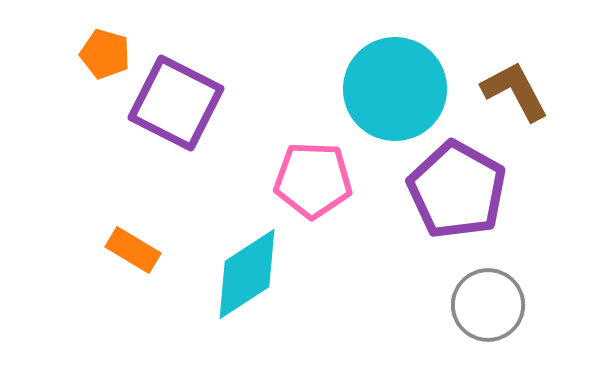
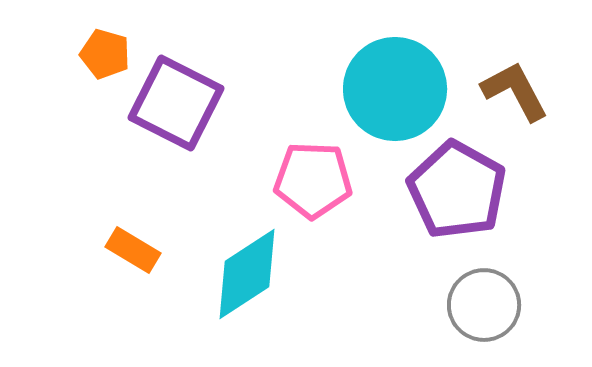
gray circle: moved 4 px left
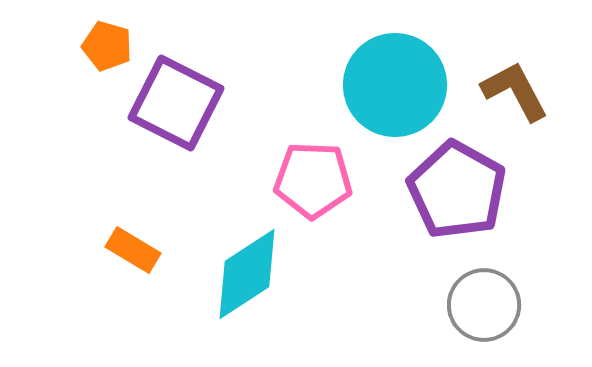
orange pentagon: moved 2 px right, 8 px up
cyan circle: moved 4 px up
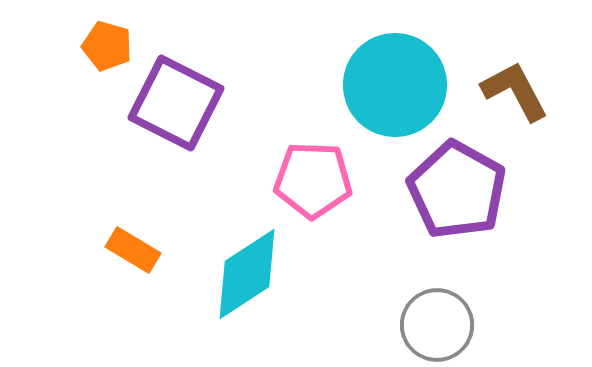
gray circle: moved 47 px left, 20 px down
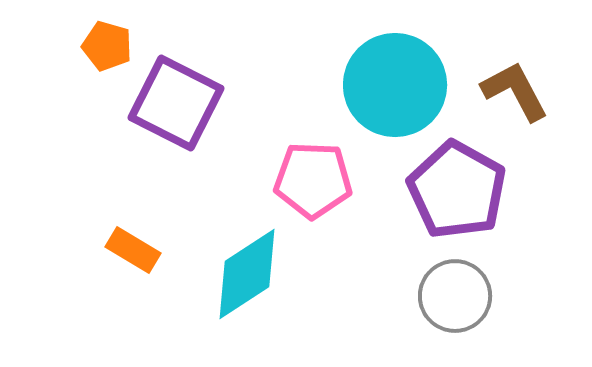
gray circle: moved 18 px right, 29 px up
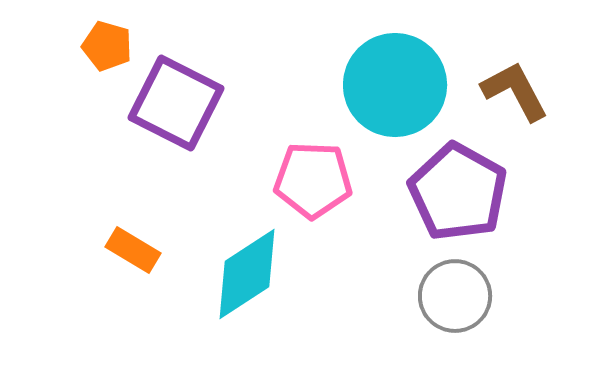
purple pentagon: moved 1 px right, 2 px down
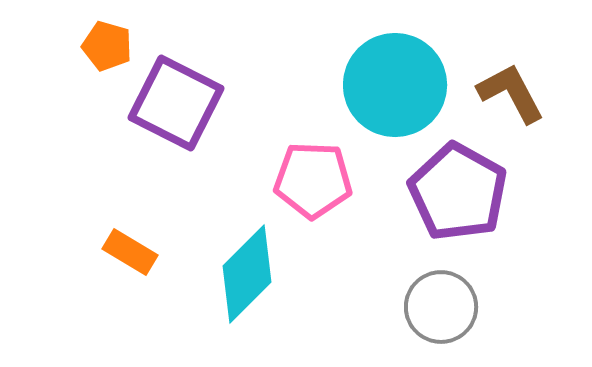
brown L-shape: moved 4 px left, 2 px down
orange rectangle: moved 3 px left, 2 px down
cyan diamond: rotated 12 degrees counterclockwise
gray circle: moved 14 px left, 11 px down
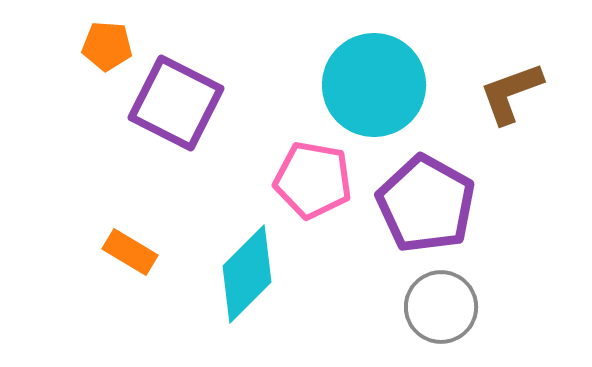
orange pentagon: rotated 12 degrees counterclockwise
cyan circle: moved 21 px left
brown L-shape: rotated 82 degrees counterclockwise
pink pentagon: rotated 8 degrees clockwise
purple pentagon: moved 32 px left, 12 px down
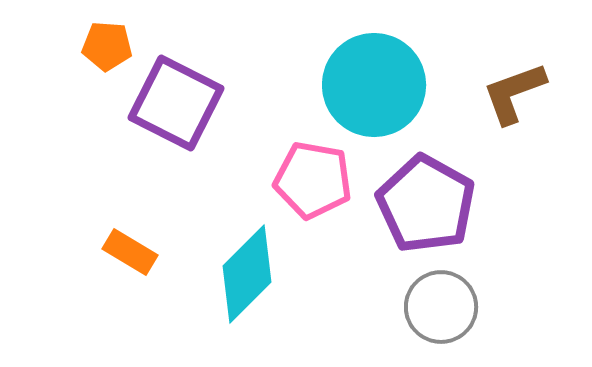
brown L-shape: moved 3 px right
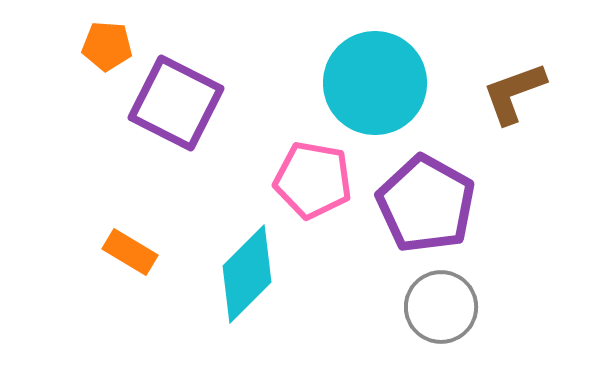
cyan circle: moved 1 px right, 2 px up
